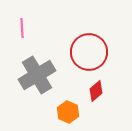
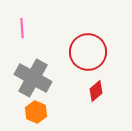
red circle: moved 1 px left
gray cross: moved 4 px left, 3 px down; rotated 30 degrees counterclockwise
orange hexagon: moved 32 px left
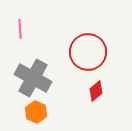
pink line: moved 2 px left, 1 px down
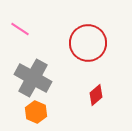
pink line: rotated 54 degrees counterclockwise
red circle: moved 9 px up
red diamond: moved 4 px down
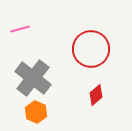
pink line: rotated 48 degrees counterclockwise
red circle: moved 3 px right, 6 px down
gray cross: rotated 9 degrees clockwise
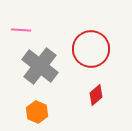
pink line: moved 1 px right, 1 px down; rotated 18 degrees clockwise
gray cross: moved 7 px right, 12 px up
orange hexagon: moved 1 px right
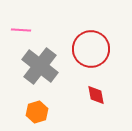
red diamond: rotated 60 degrees counterclockwise
orange hexagon: rotated 20 degrees clockwise
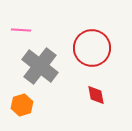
red circle: moved 1 px right, 1 px up
orange hexagon: moved 15 px left, 7 px up
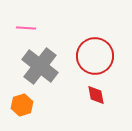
pink line: moved 5 px right, 2 px up
red circle: moved 3 px right, 8 px down
